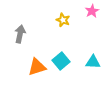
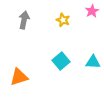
gray arrow: moved 4 px right, 14 px up
orange triangle: moved 18 px left, 10 px down
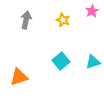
gray arrow: moved 2 px right
cyan triangle: rotated 21 degrees counterclockwise
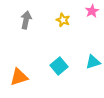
cyan square: moved 2 px left, 5 px down
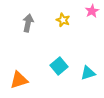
gray arrow: moved 2 px right, 3 px down
cyan triangle: moved 5 px left, 11 px down
orange triangle: moved 3 px down
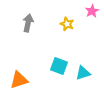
yellow star: moved 4 px right, 4 px down
cyan square: rotated 30 degrees counterclockwise
cyan triangle: moved 5 px left
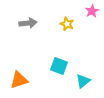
gray arrow: rotated 72 degrees clockwise
cyan triangle: moved 8 px down; rotated 21 degrees counterclockwise
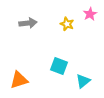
pink star: moved 2 px left, 3 px down
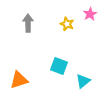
gray arrow: rotated 84 degrees counterclockwise
